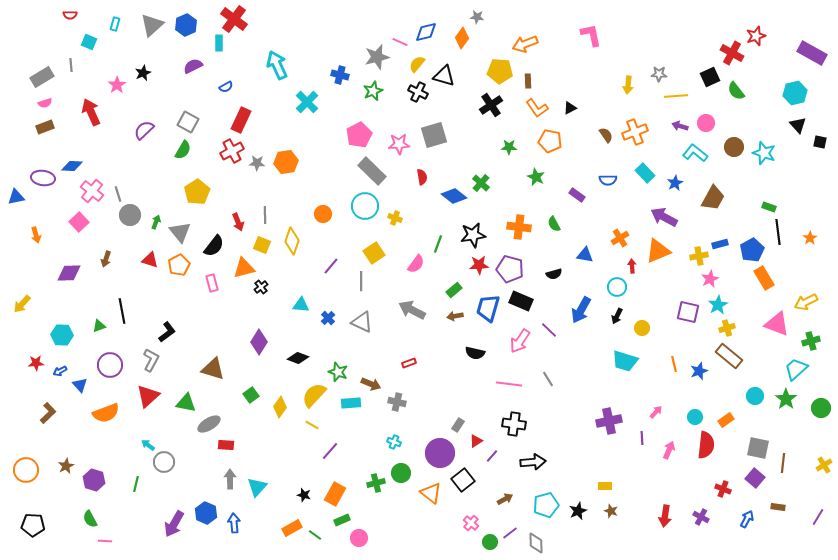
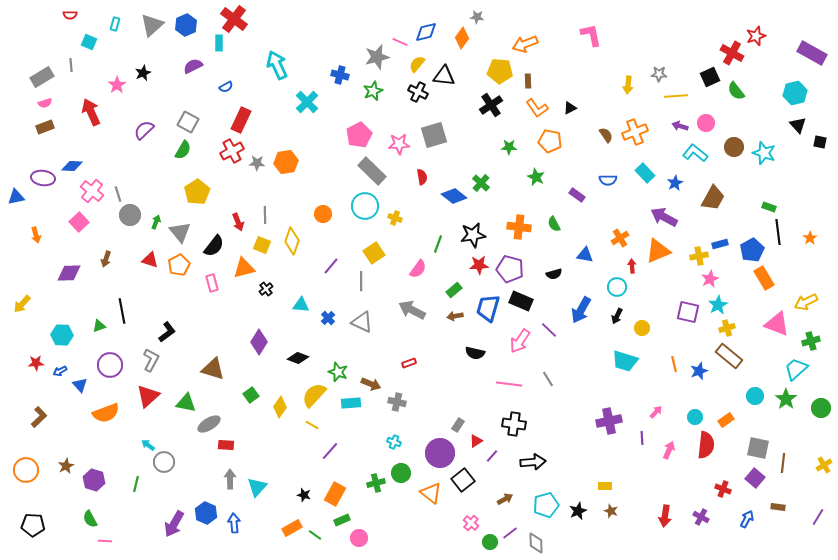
black triangle at (444, 76): rotated 10 degrees counterclockwise
pink semicircle at (416, 264): moved 2 px right, 5 px down
black cross at (261, 287): moved 5 px right, 2 px down
brown L-shape at (48, 413): moved 9 px left, 4 px down
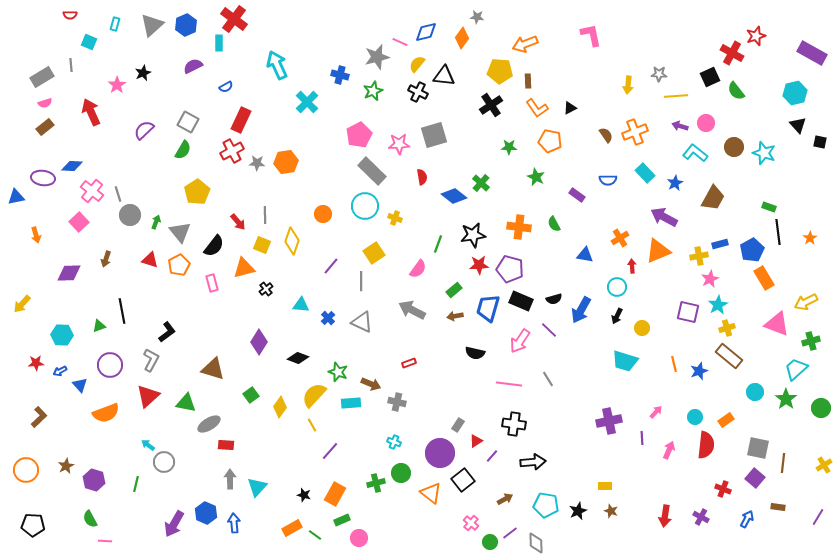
brown rectangle at (45, 127): rotated 18 degrees counterclockwise
red arrow at (238, 222): rotated 18 degrees counterclockwise
black semicircle at (554, 274): moved 25 px down
cyan circle at (755, 396): moved 4 px up
yellow line at (312, 425): rotated 32 degrees clockwise
cyan pentagon at (546, 505): rotated 25 degrees clockwise
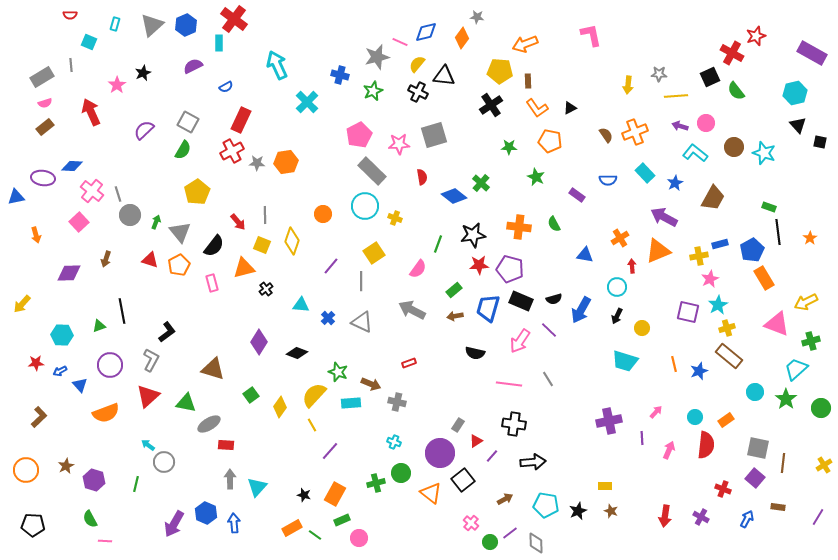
black diamond at (298, 358): moved 1 px left, 5 px up
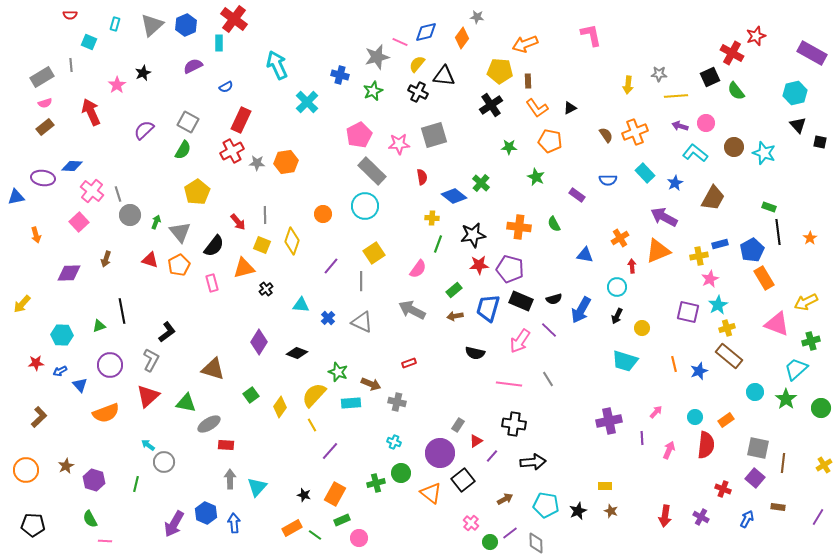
yellow cross at (395, 218): moved 37 px right; rotated 16 degrees counterclockwise
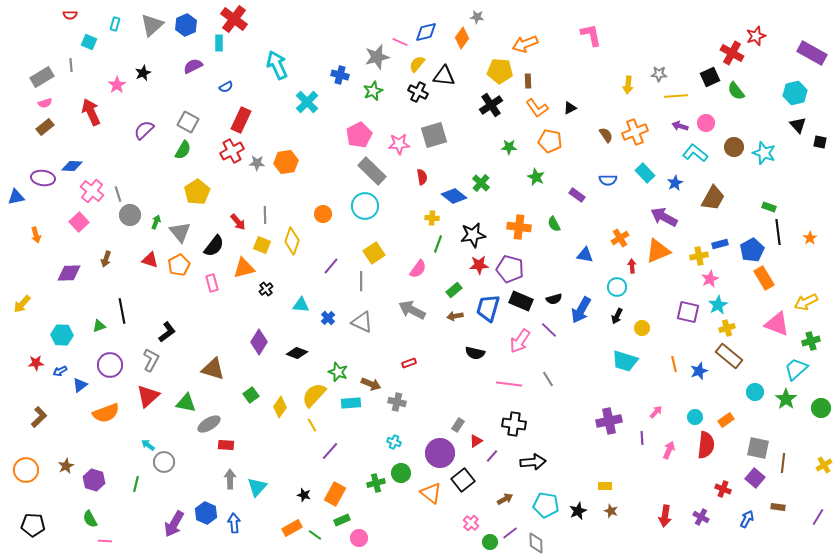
blue triangle at (80, 385): rotated 35 degrees clockwise
